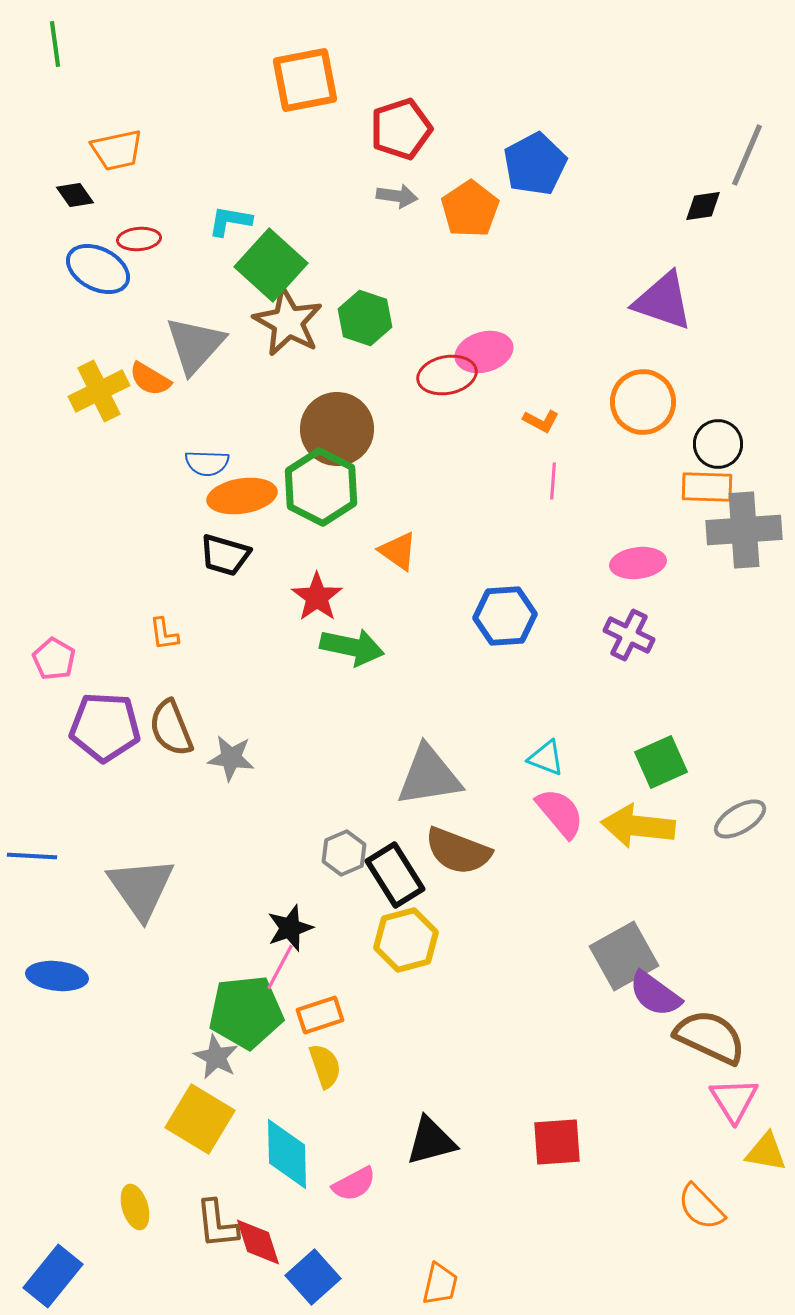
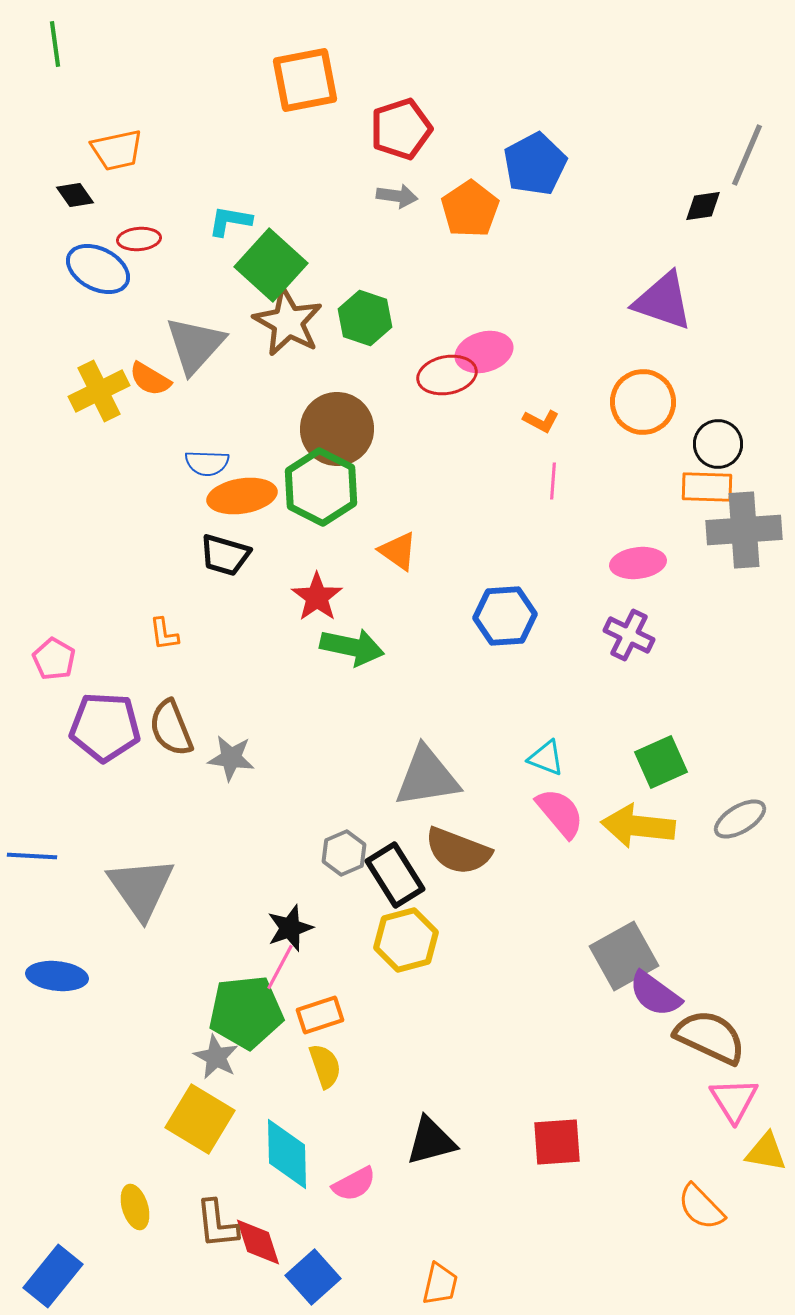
gray triangle at (429, 776): moved 2 px left, 1 px down
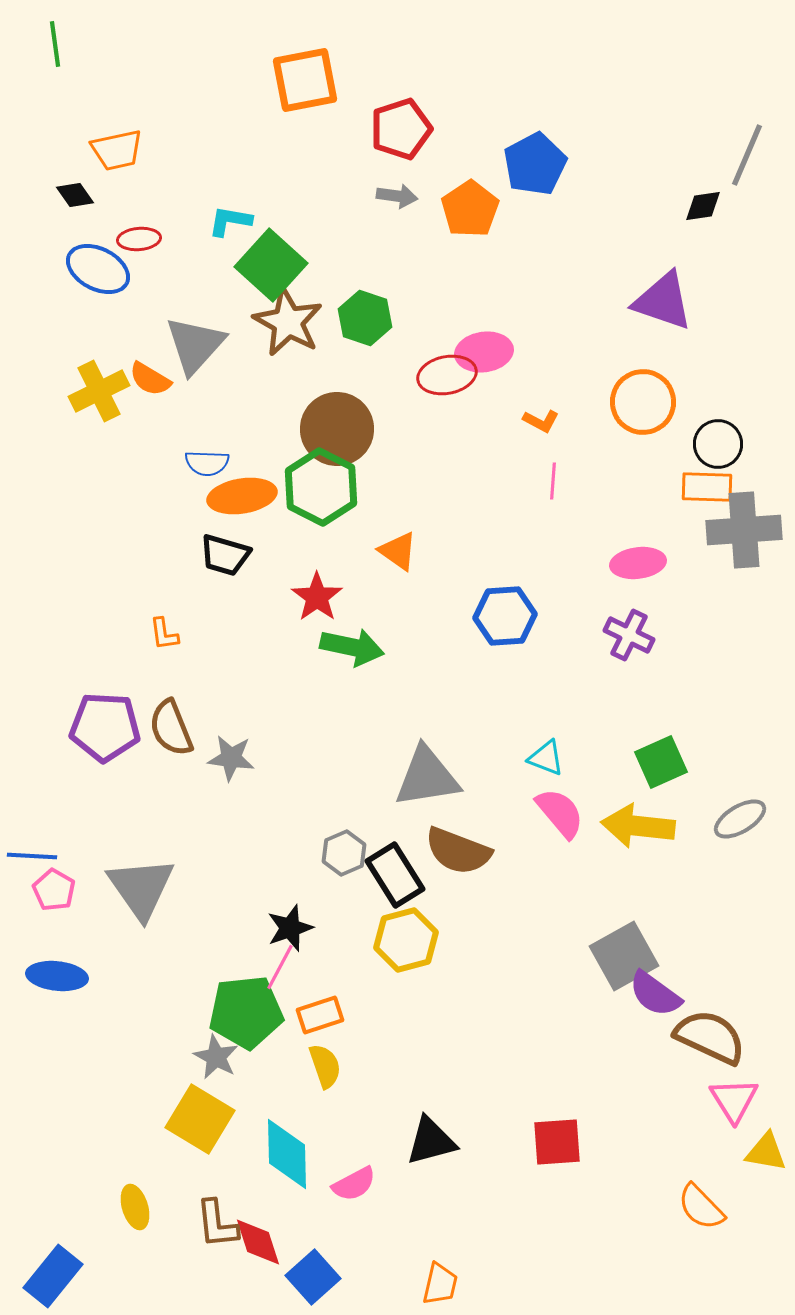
pink ellipse at (484, 352): rotated 8 degrees clockwise
pink pentagon at (54, 659): moved 231 px down
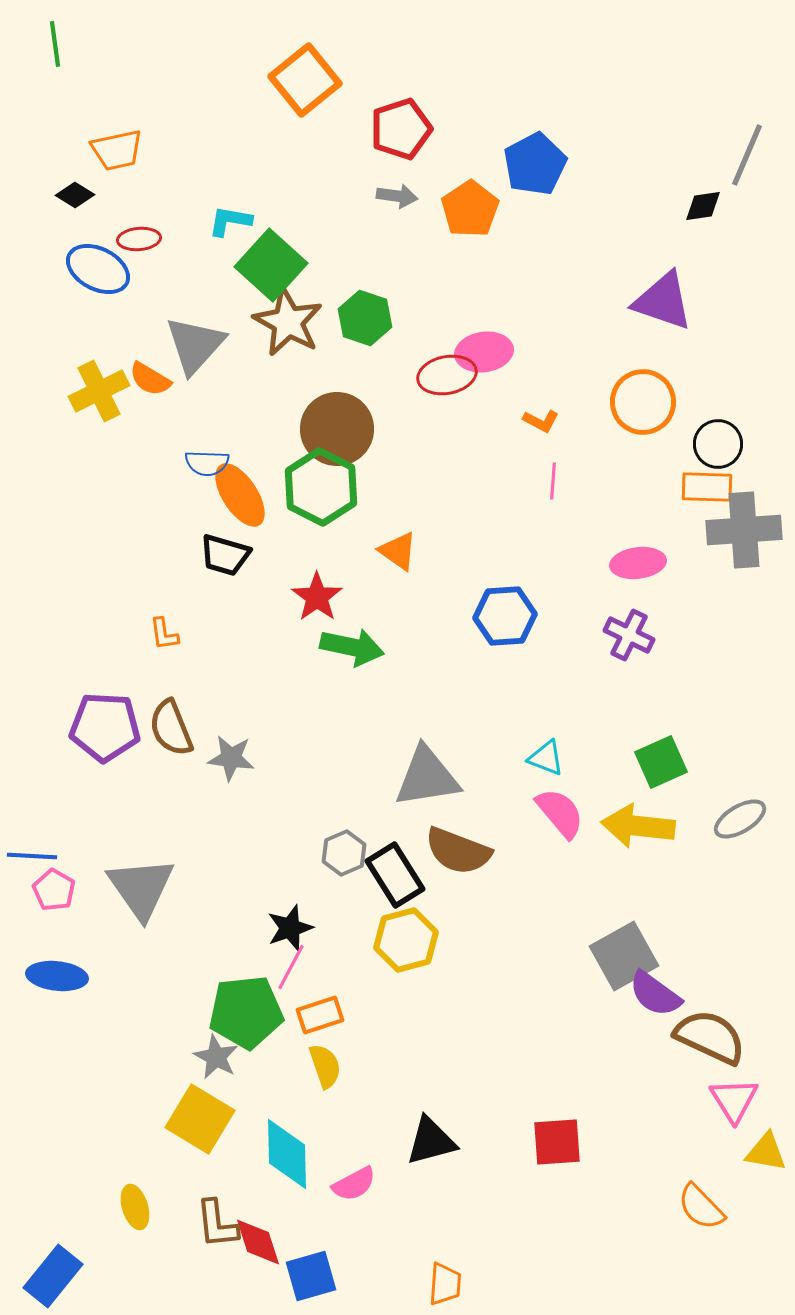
orange square at (305, 80): rotated 28 degrees counterclockwise
black diamond at (75, 195): rotated 24 degrees counterclockwise
orange ellipse at (242, 496): moved 2 px left, 1 px up; rotated 66 degrees clockwise
pink line at (280, 967): moved 11 px right
blue square at (313, 1277): moved 2 px left, 1 px up; rotated 26 degrees clockwise
orange trapezoid at (440, 1284): moved 5 px right; rotated 9 degrees counterclockwise
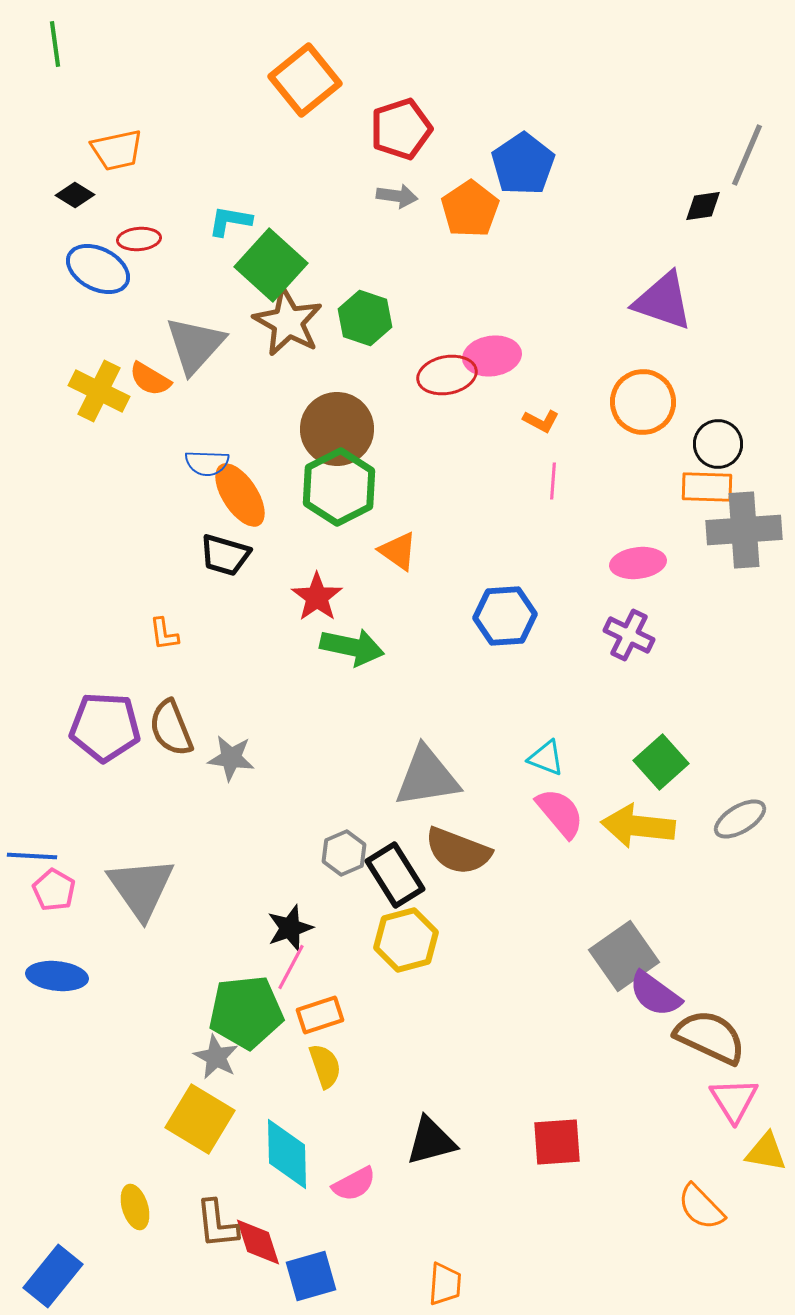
blue pentagon at (535, 164): moved 12 px left; rotated 6 degrees counterclockwise
pink ellipse at (484, 352): moved 8 px right, 4 px down
yellow cross at (99, 391): rotated 38 degrees counterclockwise
green hexagon at (321, 487): moved 18 px right; rotated 6 degrees clockwise
green square at (661, 762): rotated 18 degrees counterclockwise
gray square at (624, 956): rotated 6 degrees counterclockwise
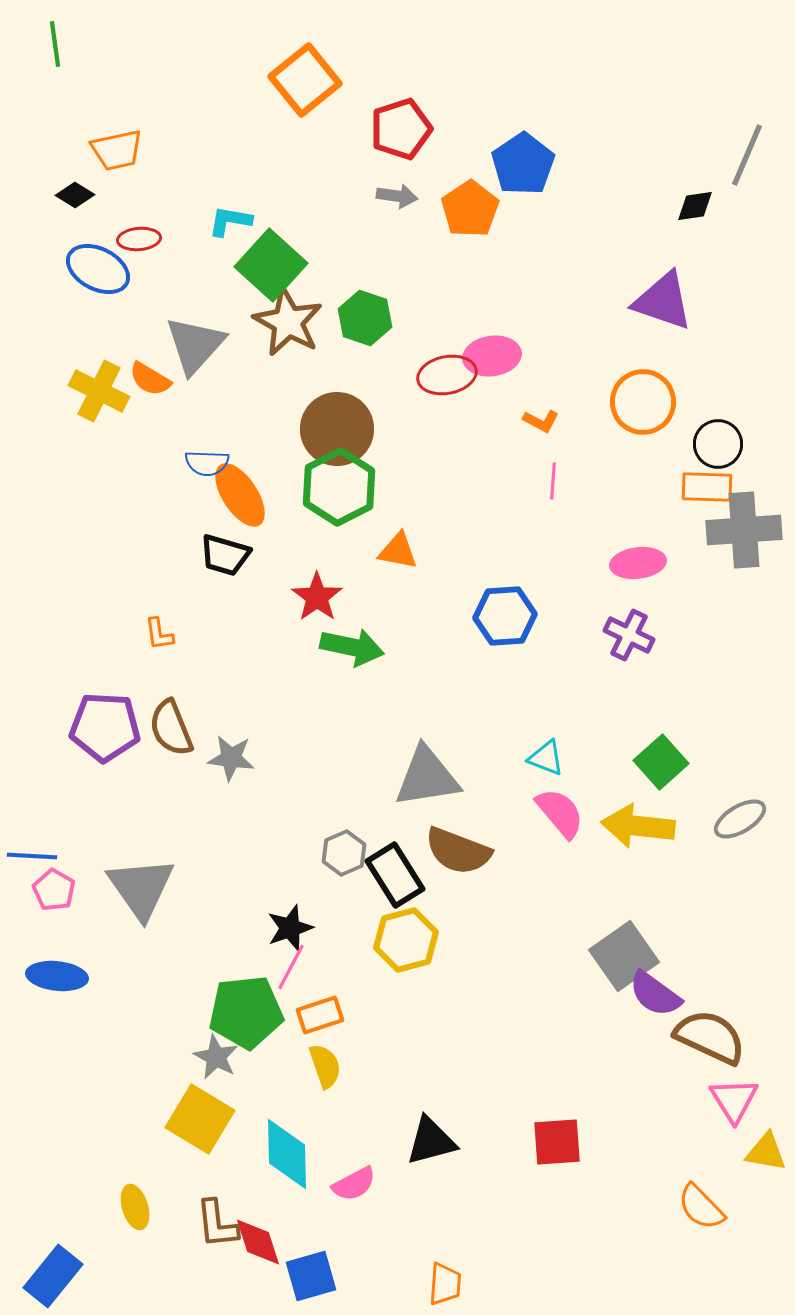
black diamond at (703, 206): moved 8 px left
orange triangle at (398, 551): rotated 24 degrees counterclockwise
orange L-shape at (164, 634): moved 5 px left
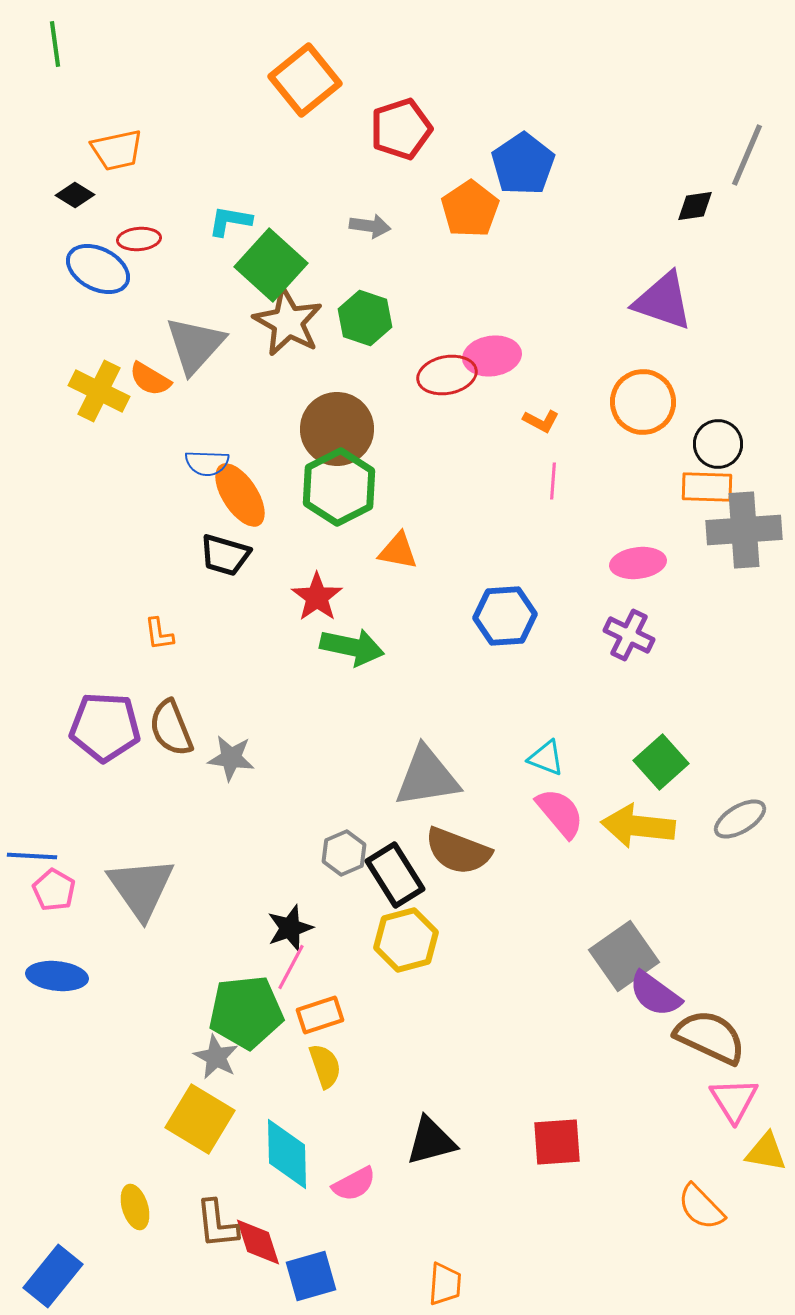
gray arrow at (397, 196): moved 27 px left, 30 px down
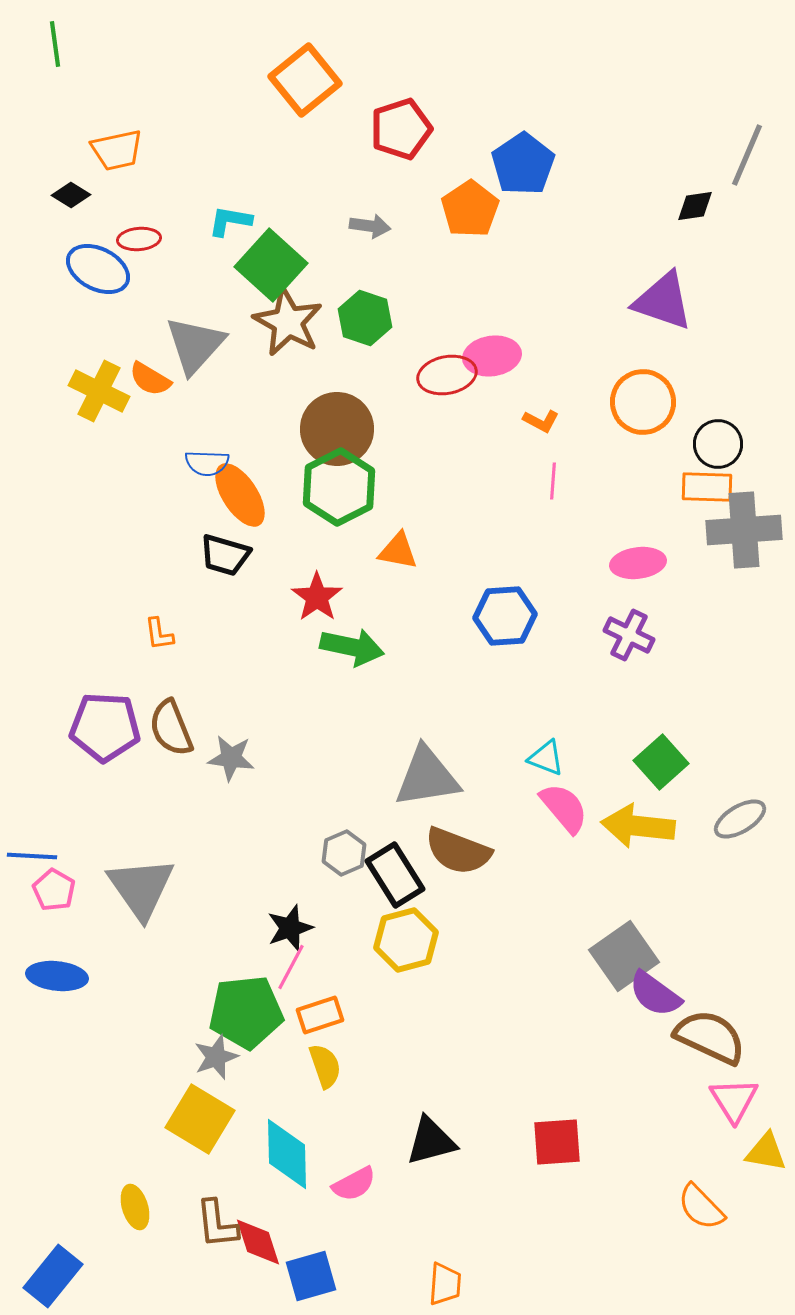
black diamond at (75, 195): moved 4 px left
pink semicircle at (560, 813): moved 4 px right, 5 px up
gray star at (216, 1057): rotated 24 degrees clockwise
